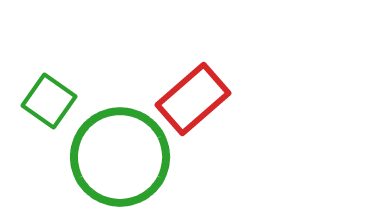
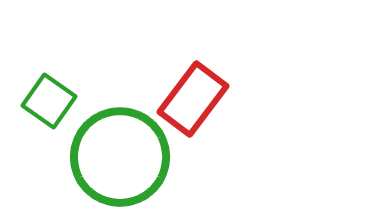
red rectangle: rotated 12 degrees counterclockwise
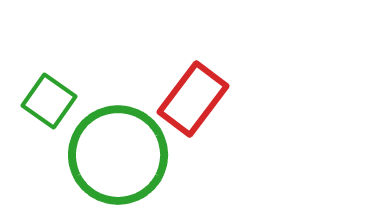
green circle: moved 2 px left, 2 px up
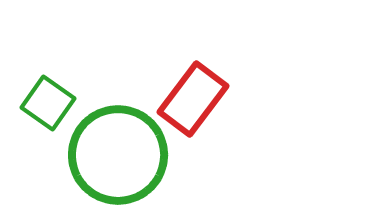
green square: moved 1 px left, 2 px down
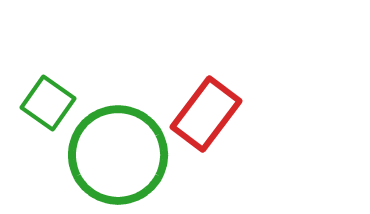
red rectangle: moved 13 px right, 15 px down
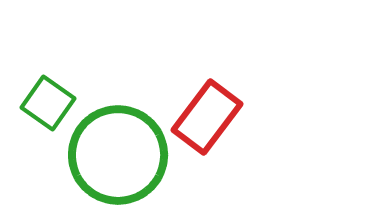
red rectangle: moved 1 px right, 3 px down
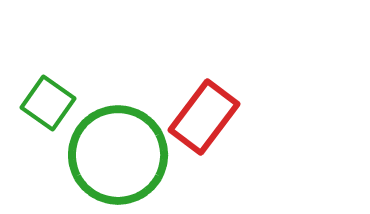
red rectangle: moved 3 px left
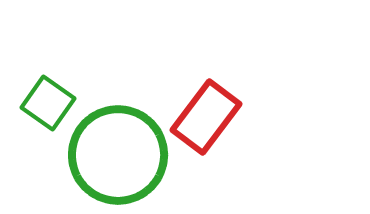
red rectangle: moved 2 px right
